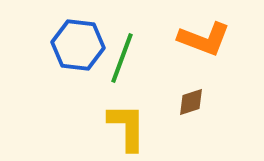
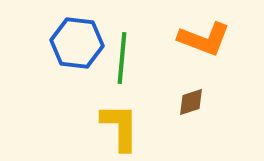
blue hexagon: moved 1 px left, 2 px up
green line: rotated 15 degrees counterclockwise
yellow L-shape: moved 7 px left
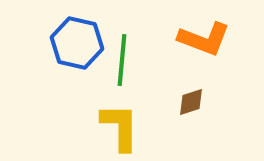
blue hexagon: rotated 6 degrees clockwise
green line: moved 2 px down
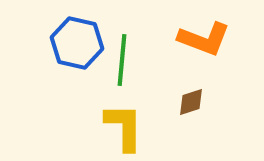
yellow L-shape: moved 4 px right
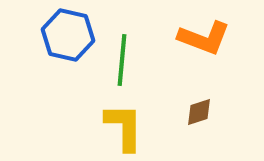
orange L-shape: moved 1 px up
blue hexagon: moved 9 px left, 8 px up
brown diamond: moved 8 px right, 10 px down
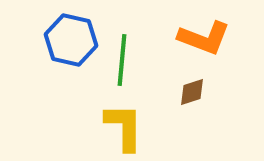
blue hexagon: moved 3 px right, 5 px down
brown diamond: moved 7 px left, 20 px up
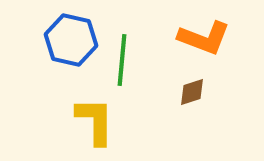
yellow L-shape: moved 29 px left, 6 px up
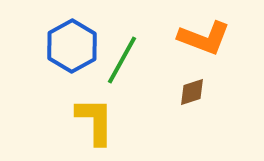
blue hexagon: moved 1 px right, 6 px down; rotated 18 degrees clockwise
green line: rotated 24 degrees clockwise
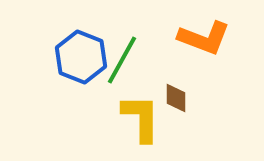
blue hexagon: moved 9 px right, 11 px down; rotated 9 degrees counterclockwise
brown diamond: moved 16 px left, 6 px down; rotated 72 degrees counterclockwise
yellow L-shape: moved 46 px right, 3 px up
